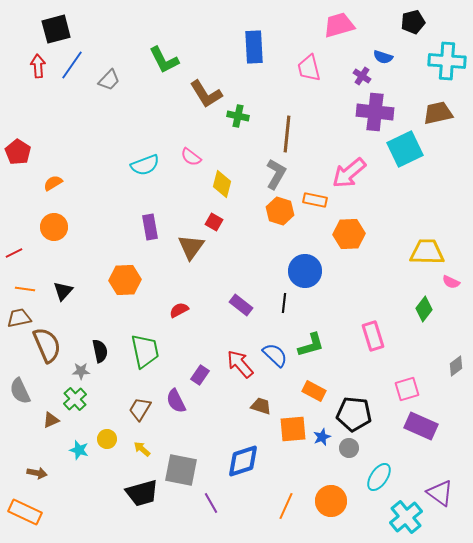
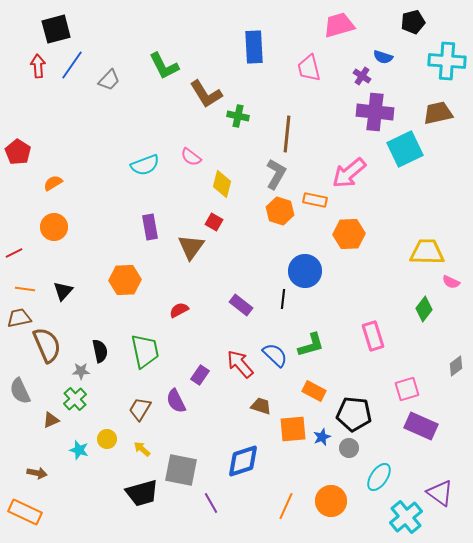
green L-shape at (164, 60): moved 6 px down
black line at (284, 303): moved 1 px left, 4 px up
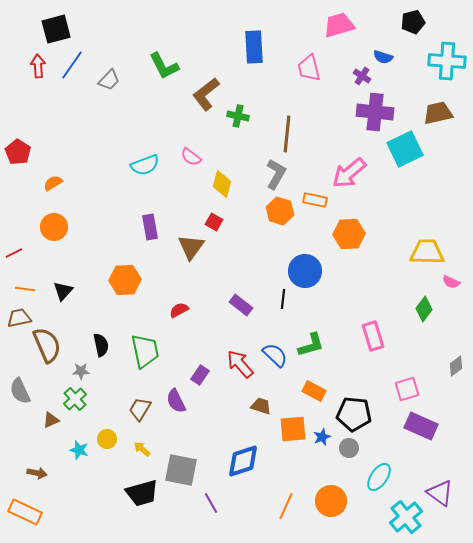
brown L-shape at (206, 94): rotated 84 degrees clockwise
black semicircle at (100, 351): moved 1 px right, 6 px up
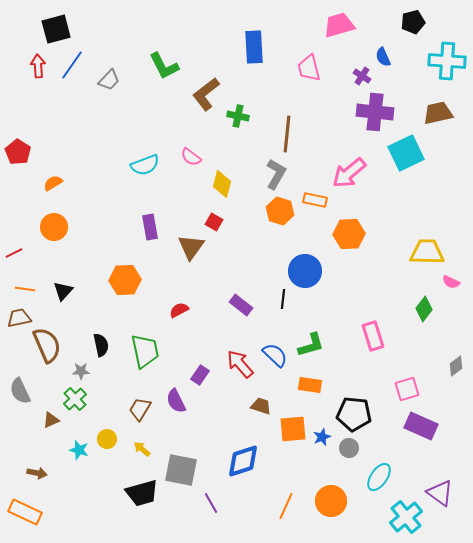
blue semicircle at (383, 57): rotated 48 degrees clockwise
cyan square at (405, 149): moved 1 px right, 4 px down
orange rectangle at (314, 391): moved 4 px left, 6 px up; rotated 20 degrees counterclockwise
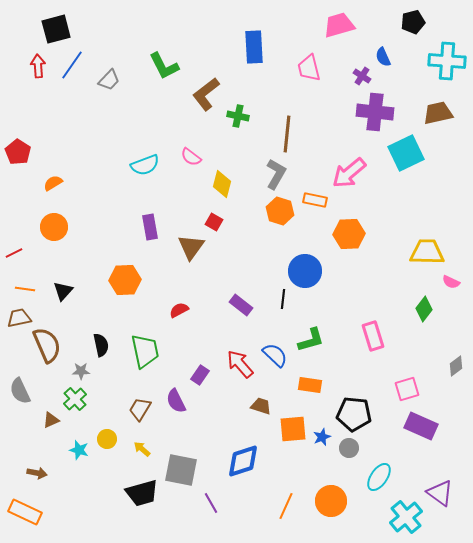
green L-shape at (311, 345): moved 5 px up
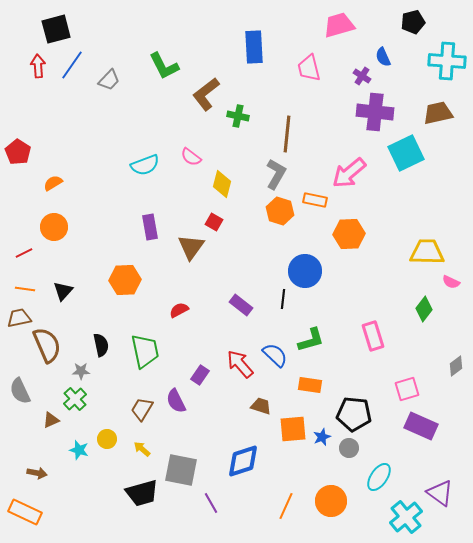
red line at (14, 253): moved 10 px right
brown trapezoid at (140, 409): moved 2 px right
